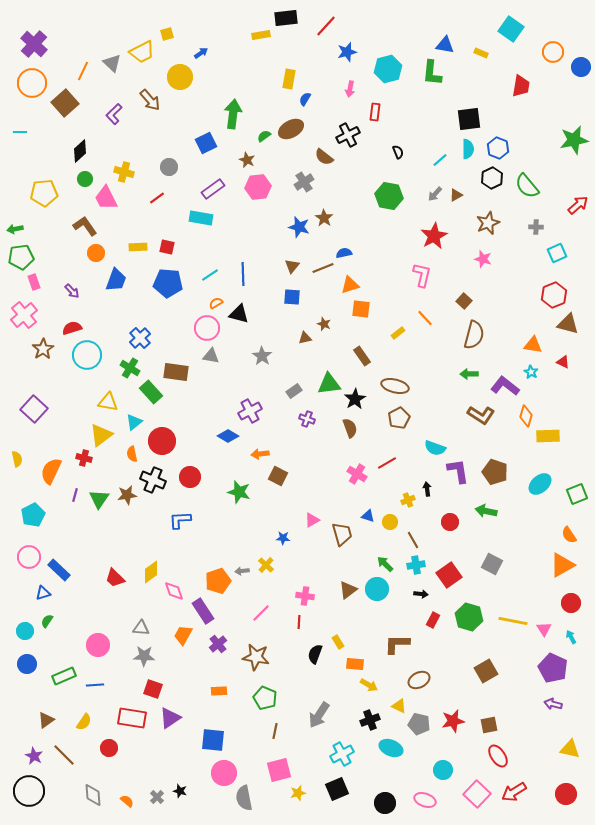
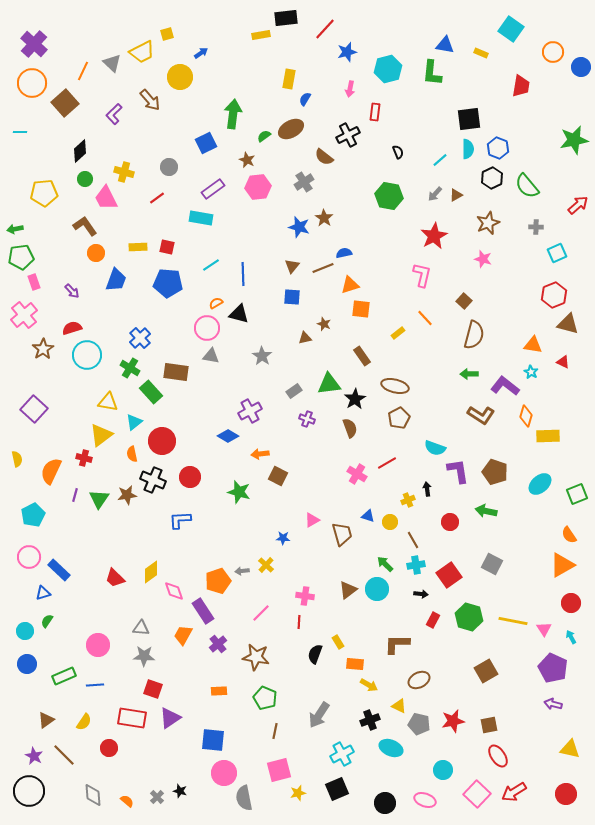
red line at (326, 26): moved 1 px left, 3 px down
cyan line at (210, 275): moved 1 px right, 10 px up
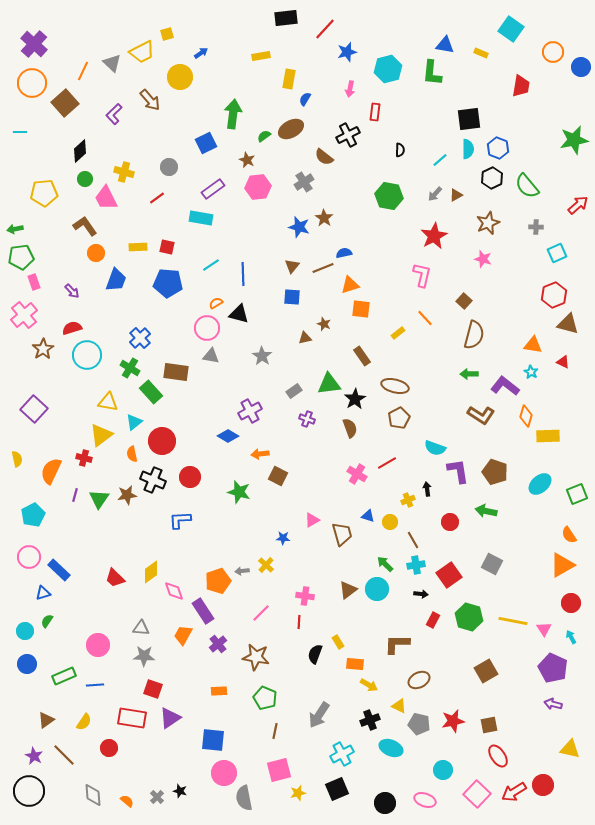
yellow rectangle at (261, 35): moved 21 px down
black semicircle at (398, 152): moved 2 px right, 2 px up; rotated 24 degrees clockwise
red circle at (566, 794): moved 23 px left, 9 px up
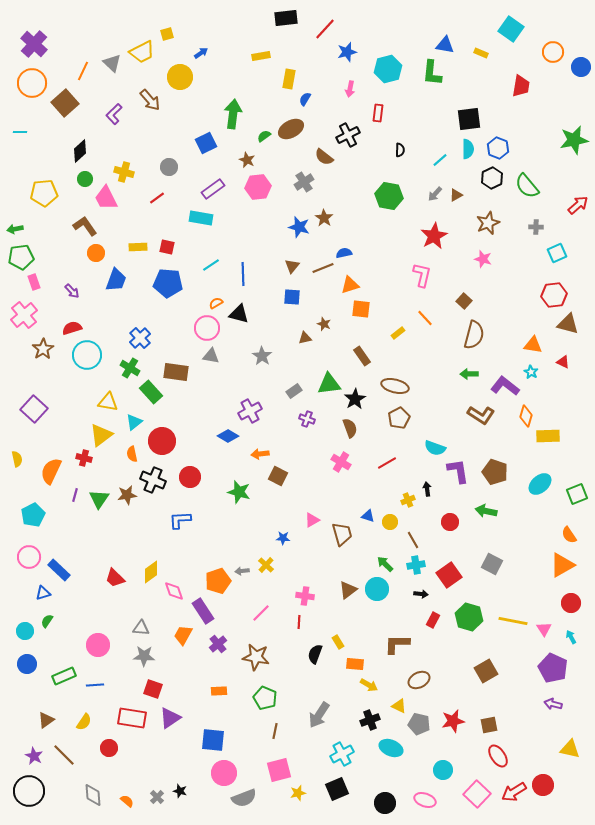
red rectangle at (375, 112): moved 3 px right, 1 px down
red hexagon at (554, 295): rotated 15 degrees clockwise
pink cross at (357, 474): moved 16 px left, 12 px up
gray semicircle at (244, 798): rotated 100 degrees counterclockwise
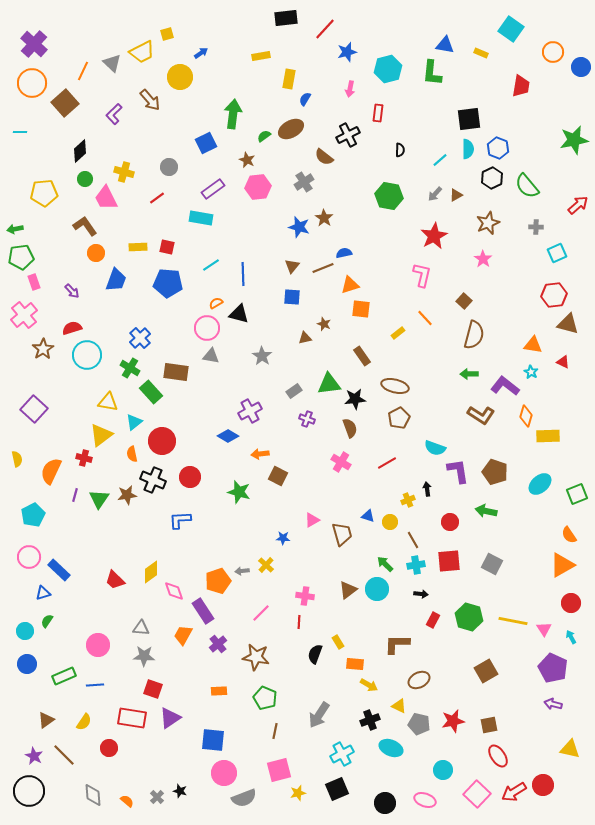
pink star at (483, 259): rotated 18 degrees clockwise
black star at (355, 399): rotated 25 degrees clockwise
red square at (449, 575): moved 14 px up; rotated 30 degrees clockwise
red trapezoid at (115, 578): moved 2 px down
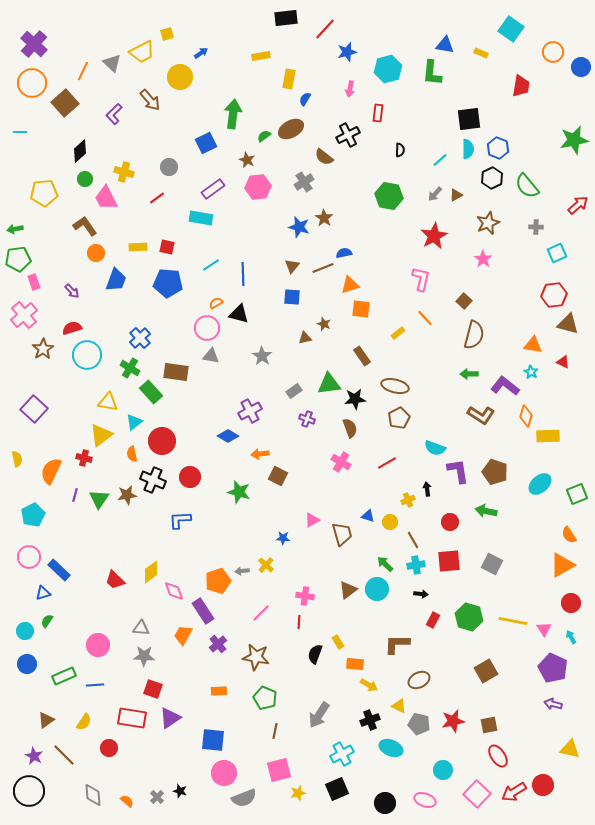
green pentagon at (21, 257): moved 3 px left, 2 px down
pink L-shape at (422, 275): moved 1 px left, 4 px down
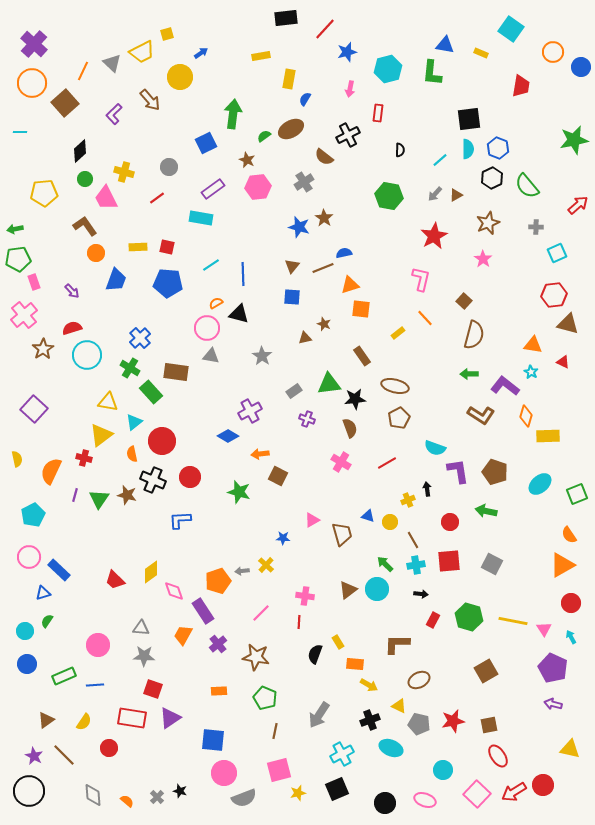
brown star at (127, 495): rotated 24 degrees clockwise
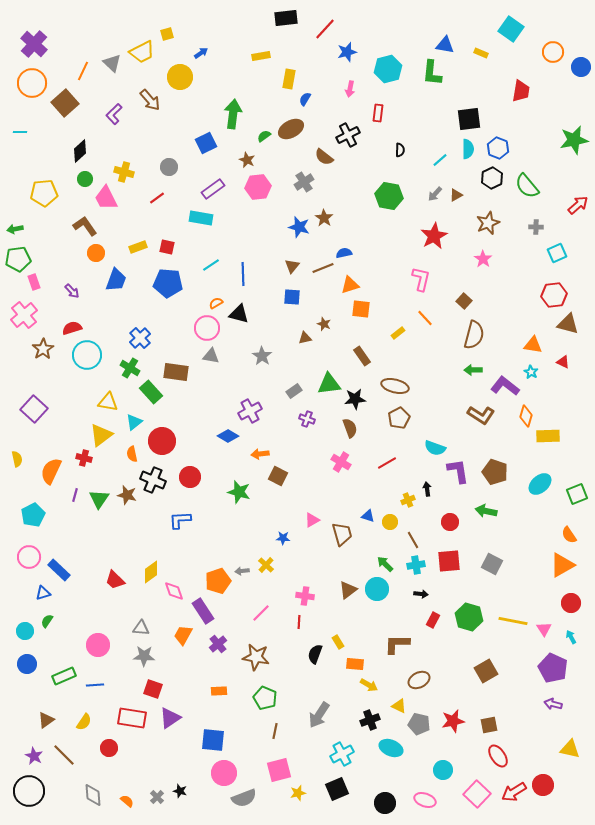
red trapezoid at (521, 86): moved 5 px down
yellow rectangle at (138, 247): rotated 18 degrees counterclockwise
green arrow at (469, 374): moved 4 px right, 4 px up
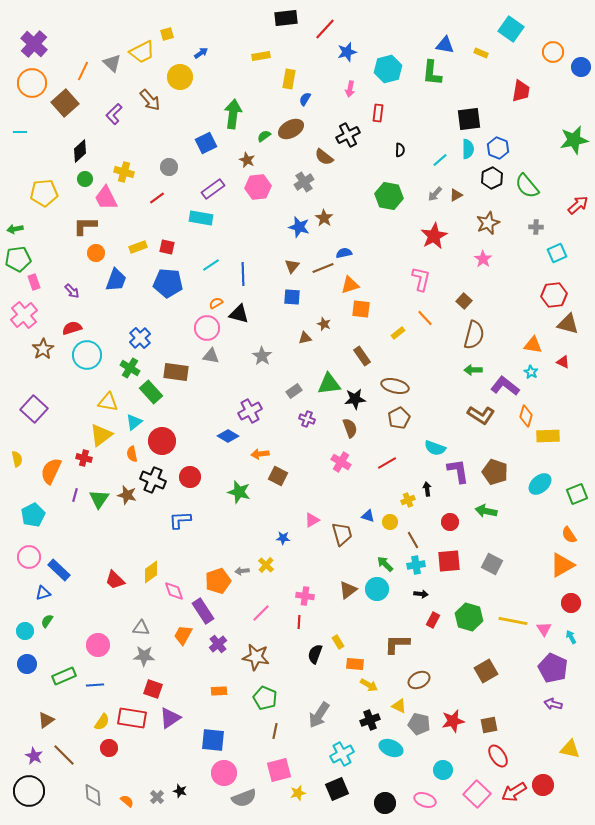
brown L-shape at (85, 226): rotated 55 degrees counterclockwise
yellow semicircle at (84, 722): moved 18 px right
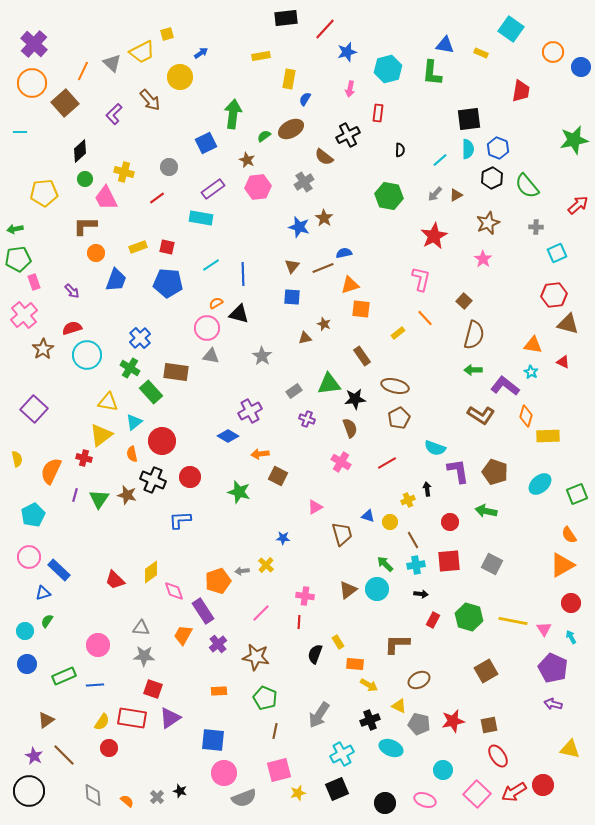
pink triangle at (312, 520): moved 3 px right, 13 px up
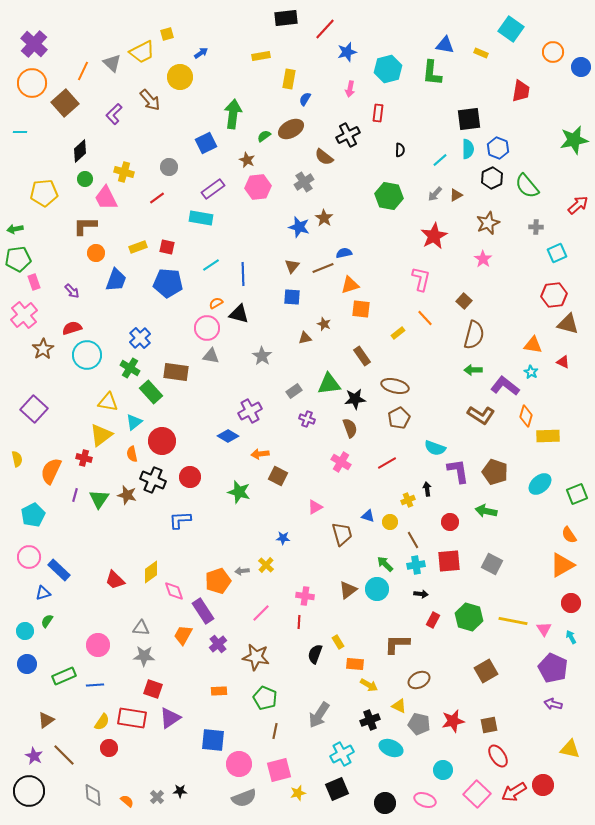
pink circle at (224, 773): moved 15 px right, 9 px up
black star at (180, 791): rotated 16 degrees counterclockwise
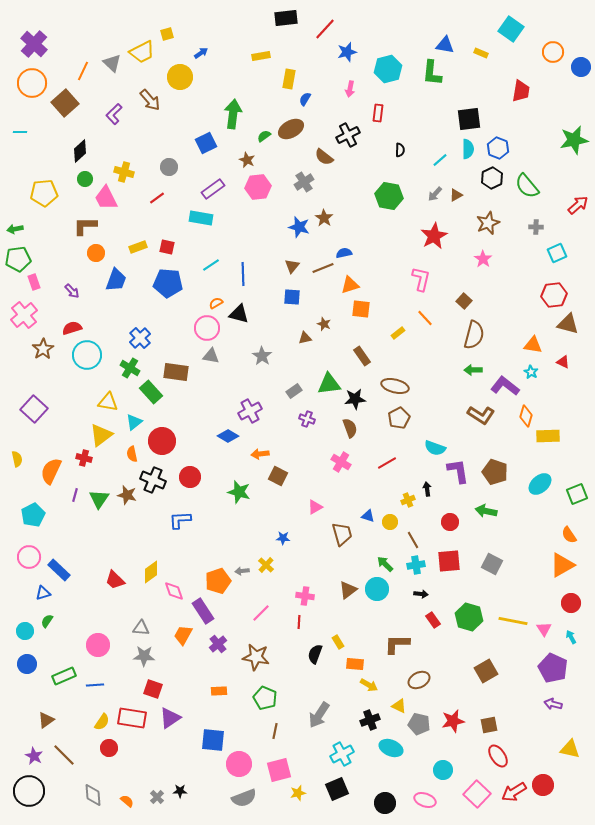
red rectangle at (433, 620): rotated 63 degrees counterclockwise
